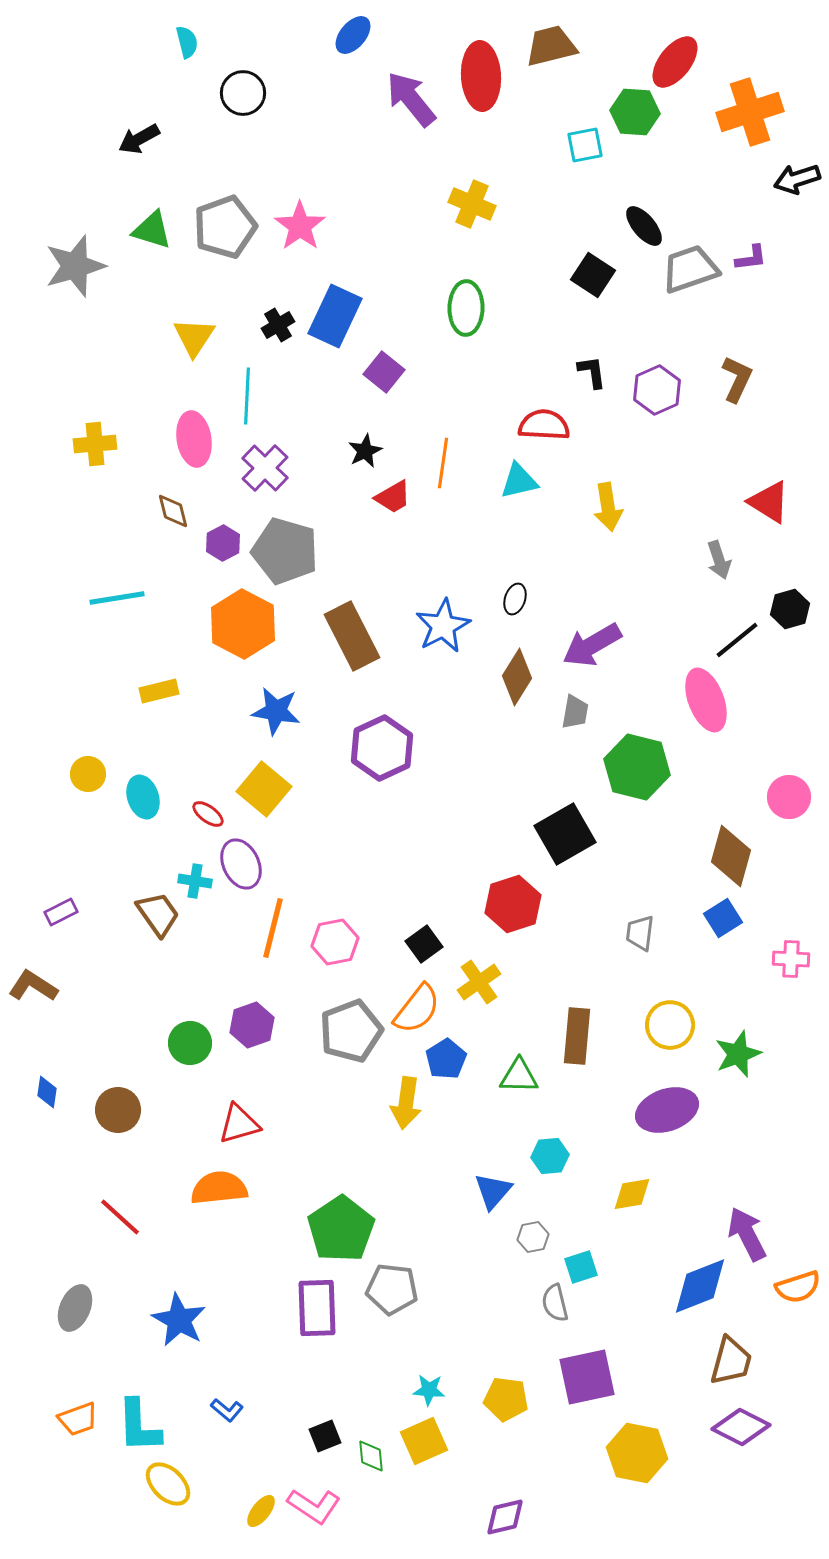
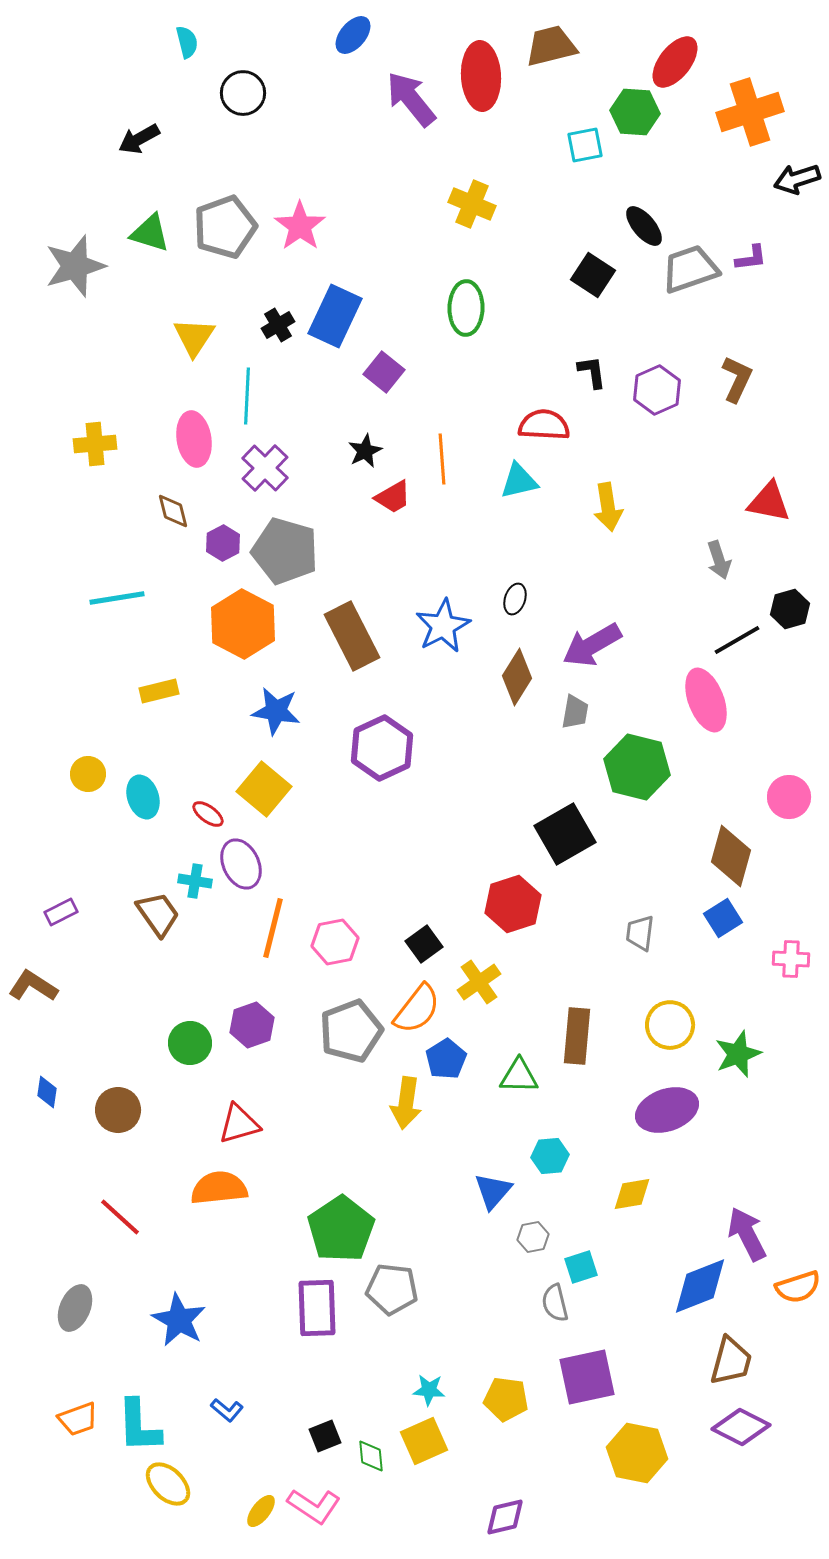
green triangle at (152, 230): moved 2 px left, 3 px down
orange line at (443, 463): moved 1 px left, 4 px up; rotated 12 degrees counterclockwise
red triangle at (769, 502): rotated 21 degrees counterclockwise
black line at (737, 640): rotated 9 degrees clockwise
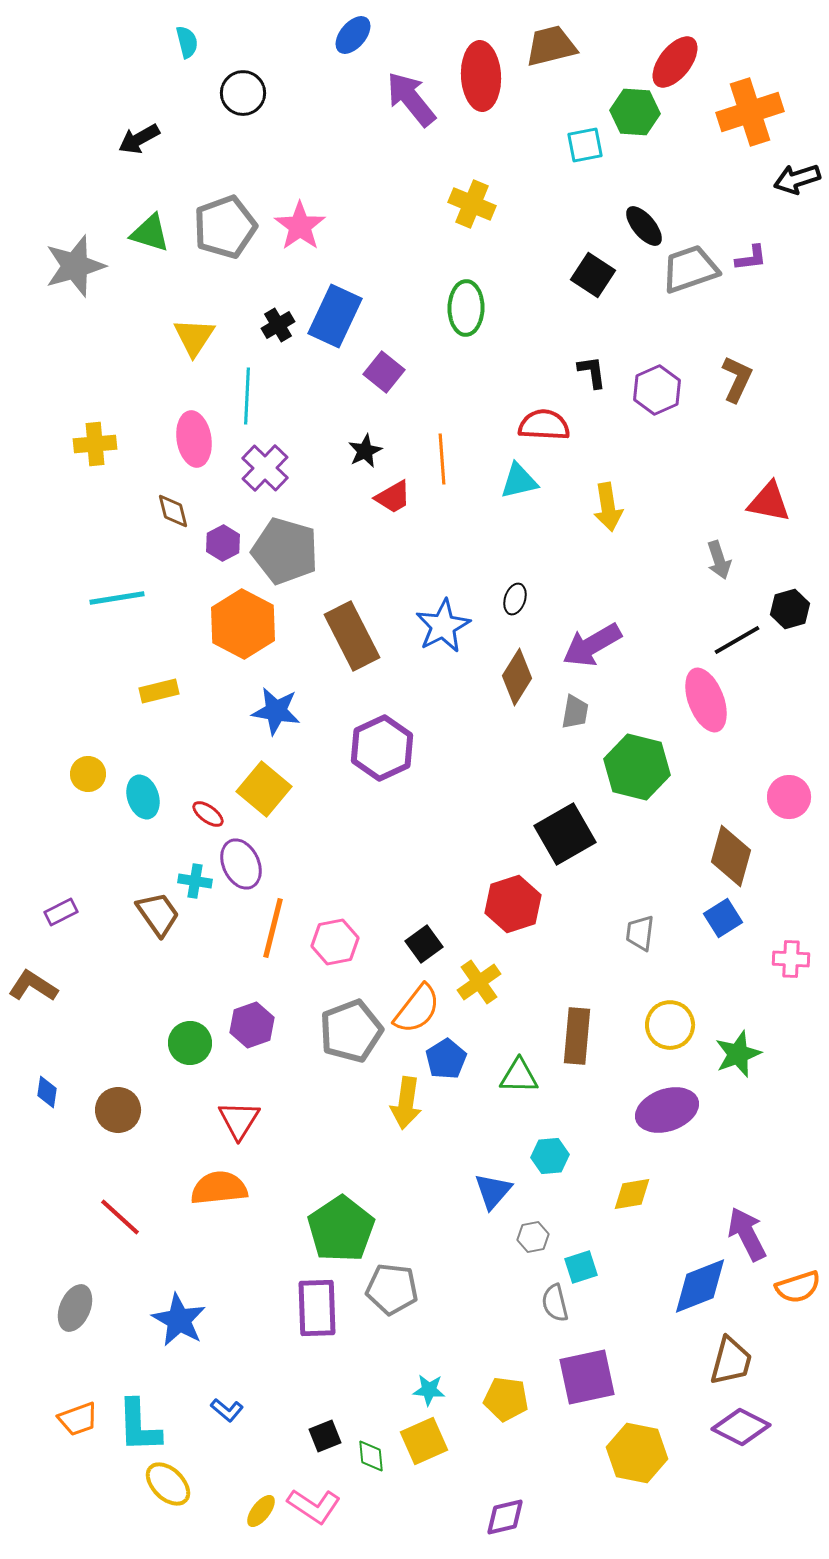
red triangle at (239, 1124): moved 4 px up; rotated 42 degrees counterclockwise
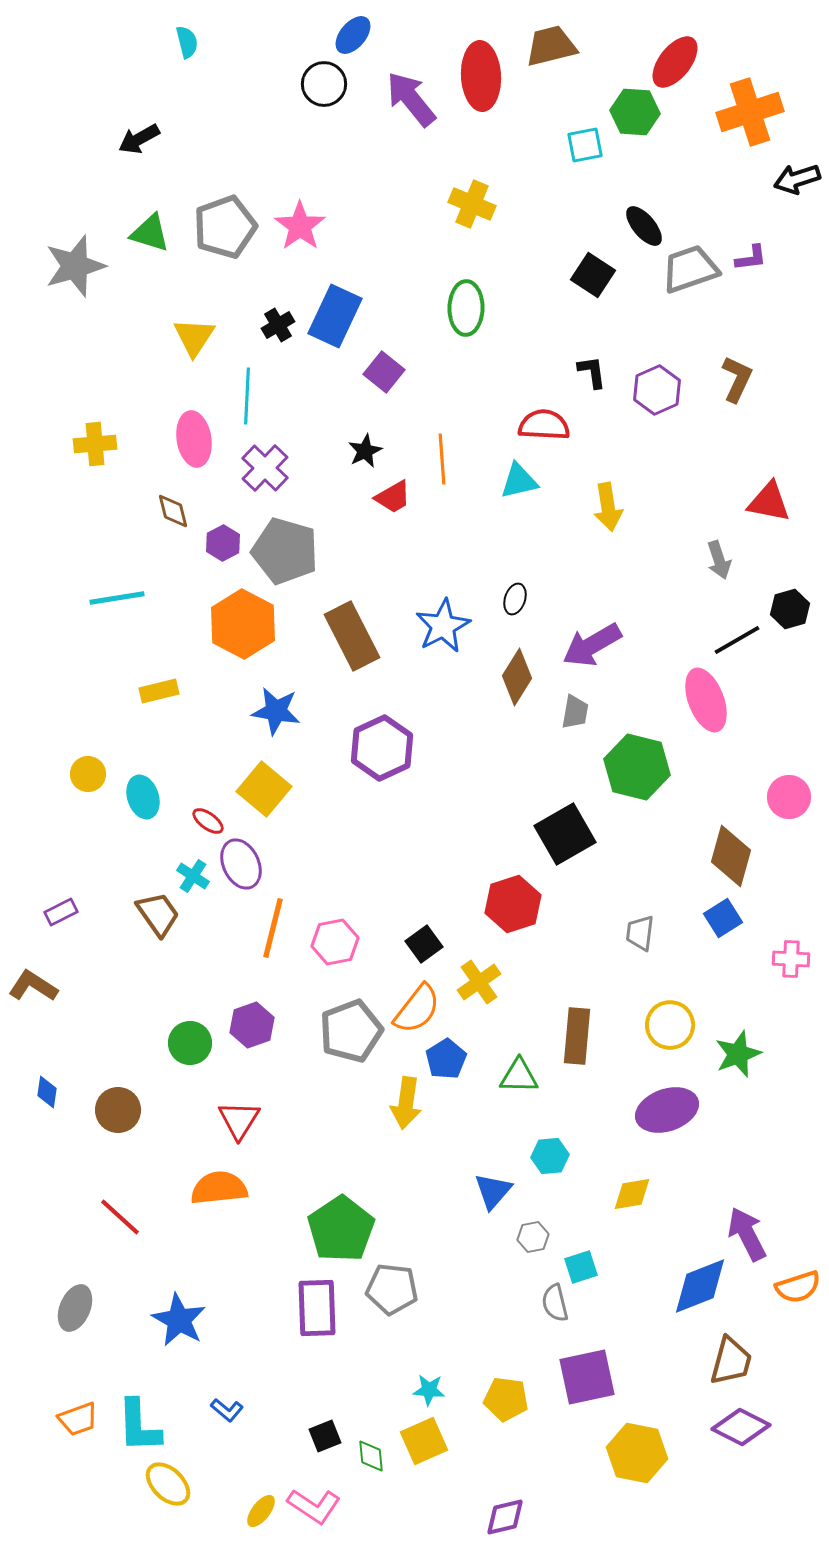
black circle at (243, 93): moved 81 px right, 9 px up
red ellipse at (208, 814): moved 7 px down
cyan cross at (195, 881): moved 2 px left, 5 px up; rotated 24 degrees clockwise
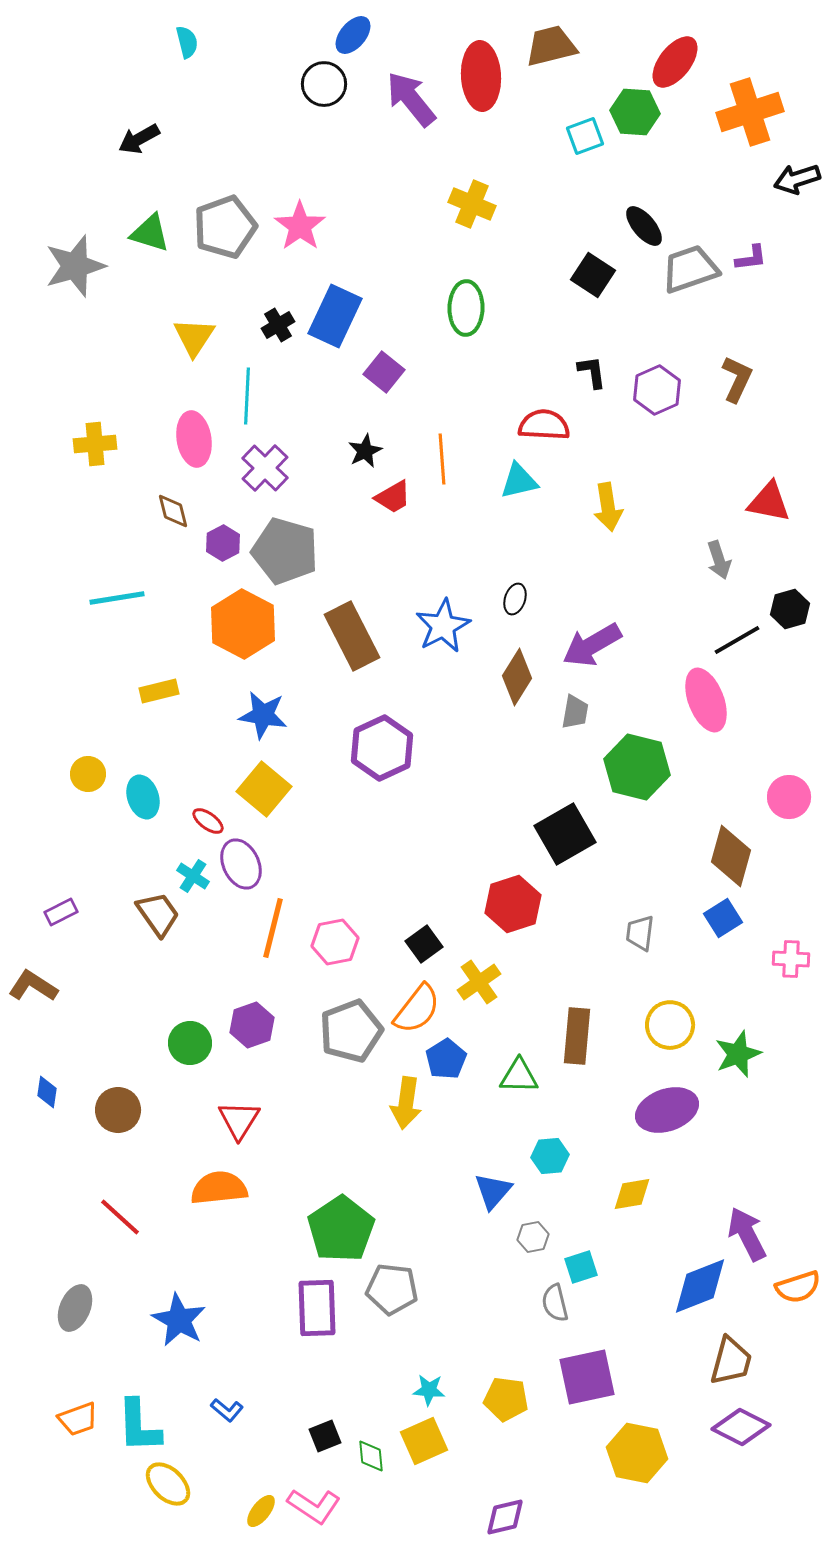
cyan square at (585, 145): moved 9 px up; rotated 9 degrees counterclockwise
blue star at (276, 711): moved 13 px left, 4 px down
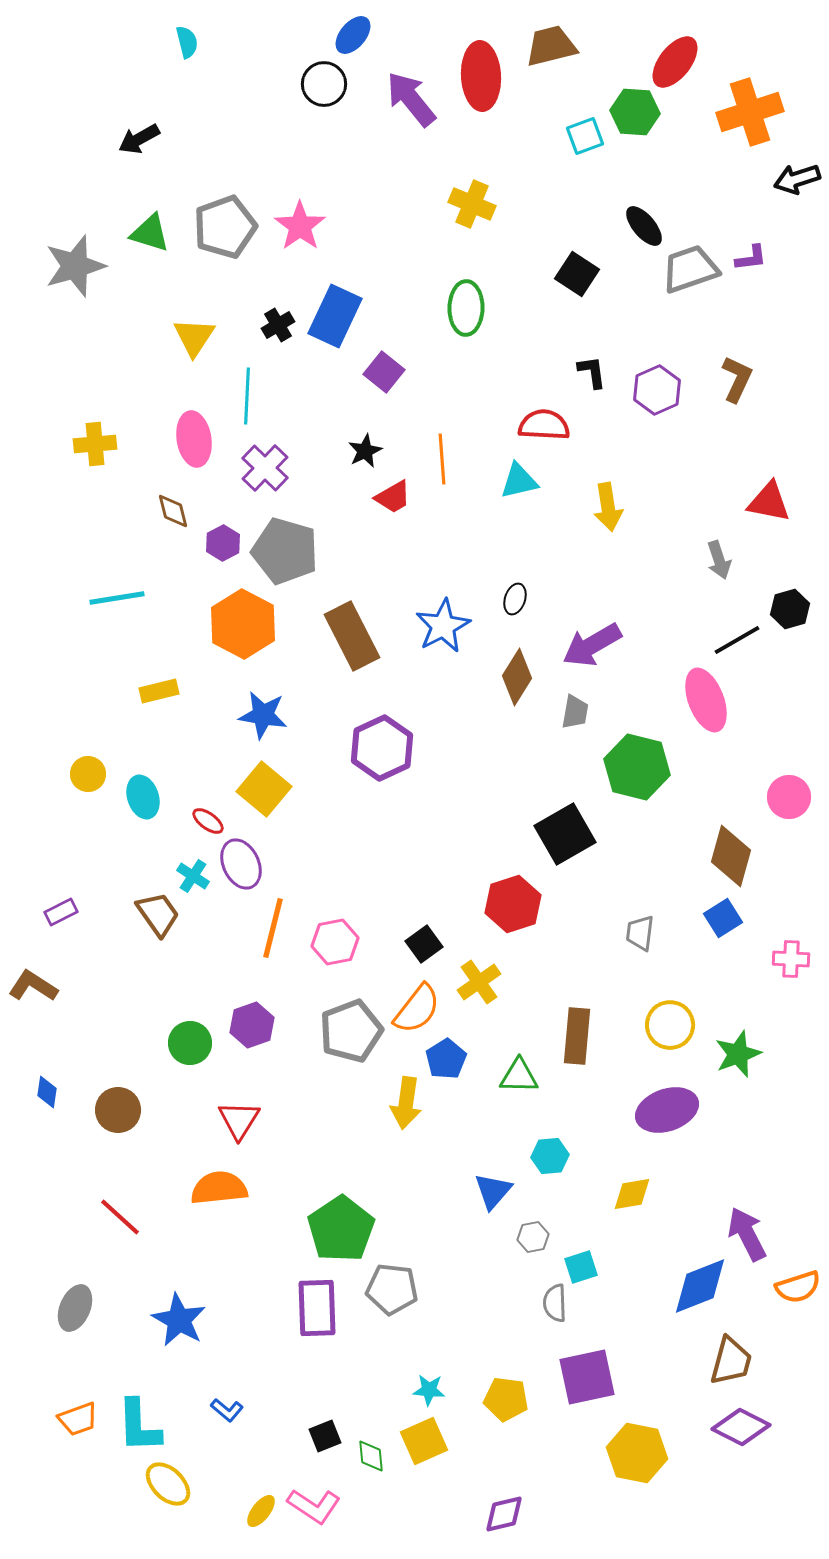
black square at (593, 275): moved 16 px left, 1 px up
gray semicircle at (555, 1303): rotated 12 degrees clockwise
purple diamond at (505, 1517): moved 1 px left, 3 px up
